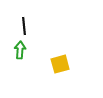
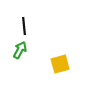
green arrow: rotated 24 degrees clockwise
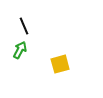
black line: rotated 18 degrees counterclockwise
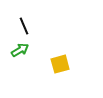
green arrow: rotated 30 degrees clockwise
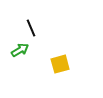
black line: moved 7 px right, 2 px down
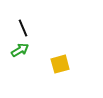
black line: moved 8 px left
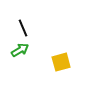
yellow square: moved 1 px right, 2 px up
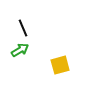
yellow square: moved 1 px left, 3 px down
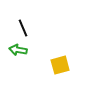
green arrow: moved 2 px left; rotated 138 degrees counterclockwise
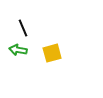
yellow square: moved 8 px left, 12 px up
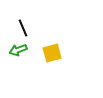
green arrow: rotated 30 degrees counterclockwise
